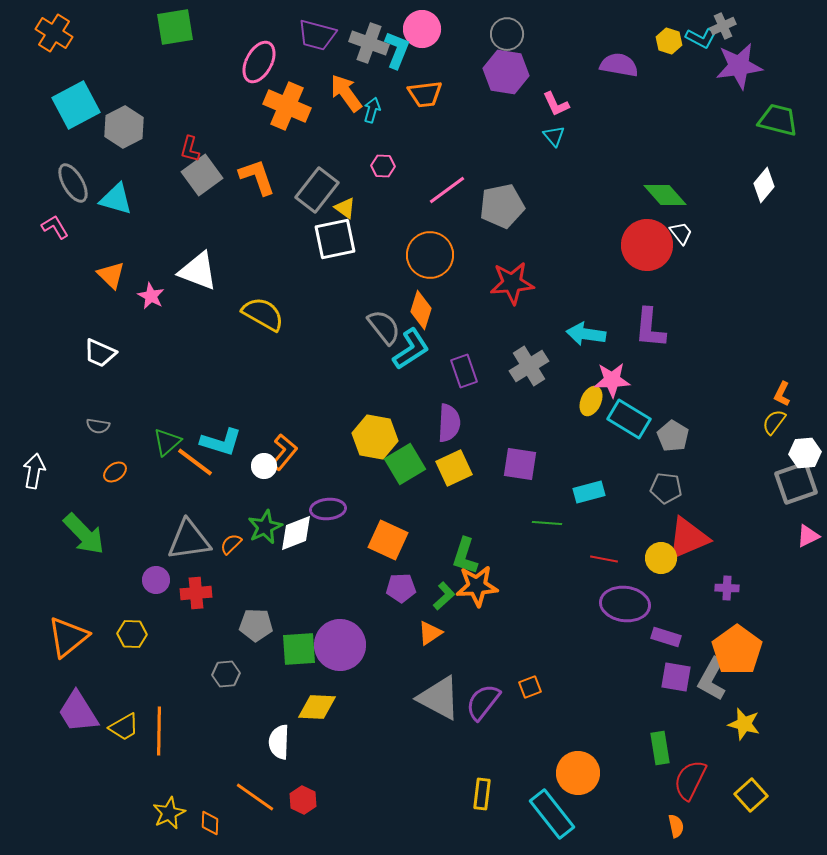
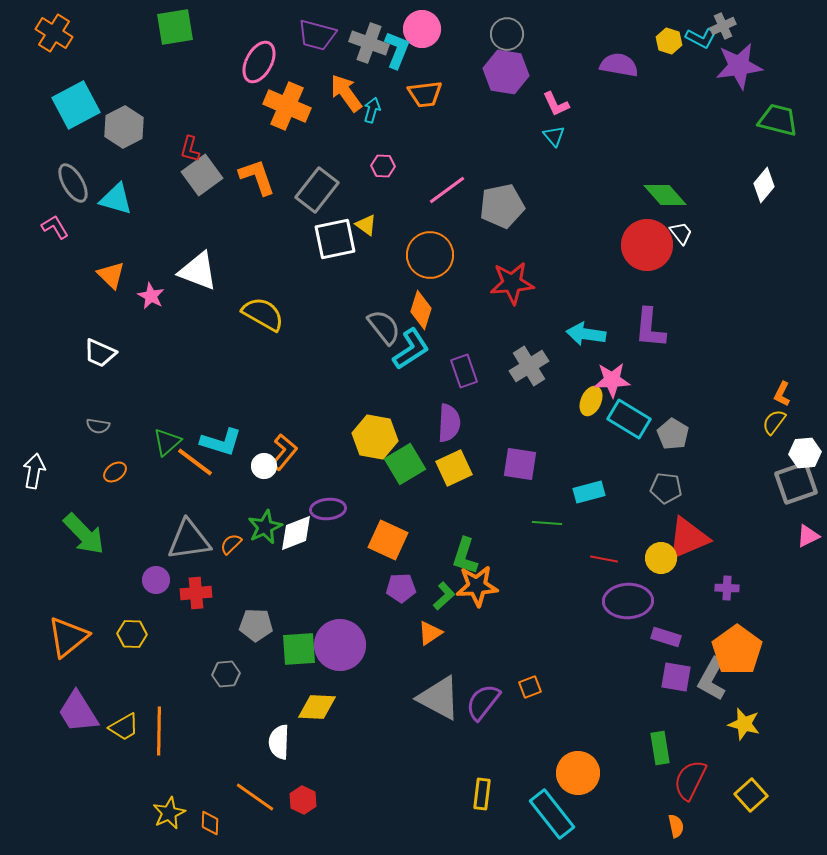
yellow triangle at (345, 208): moved 21 px right, 17 px down
gray pentagon at (673, 436): moved 2 px up
purple ellipse at (625, 604): moved 3 px right, 3 px up; rotated 9 degrees counterclockwise
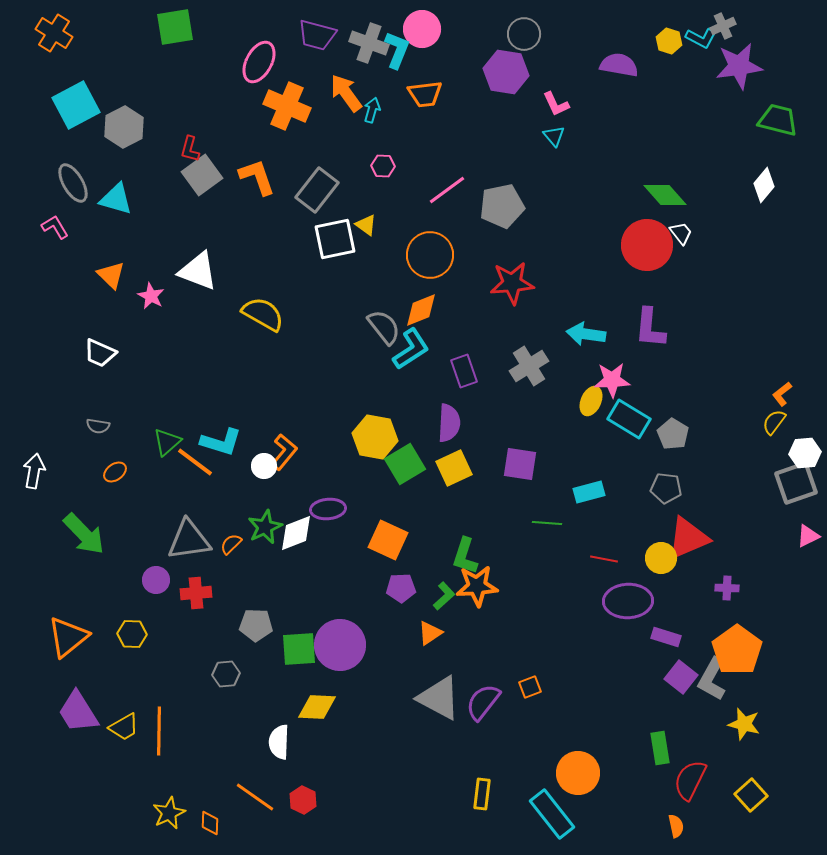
gray circle at (507, 34): moved 17 px right
orange diamond at (421, 310): rotated 51 degrees clockwise
orange L-shape at (782, 394): rotated 25 degrees clockwise
purple square at (676, 677): moved 5 px right; rotated 28 degrees clockwise
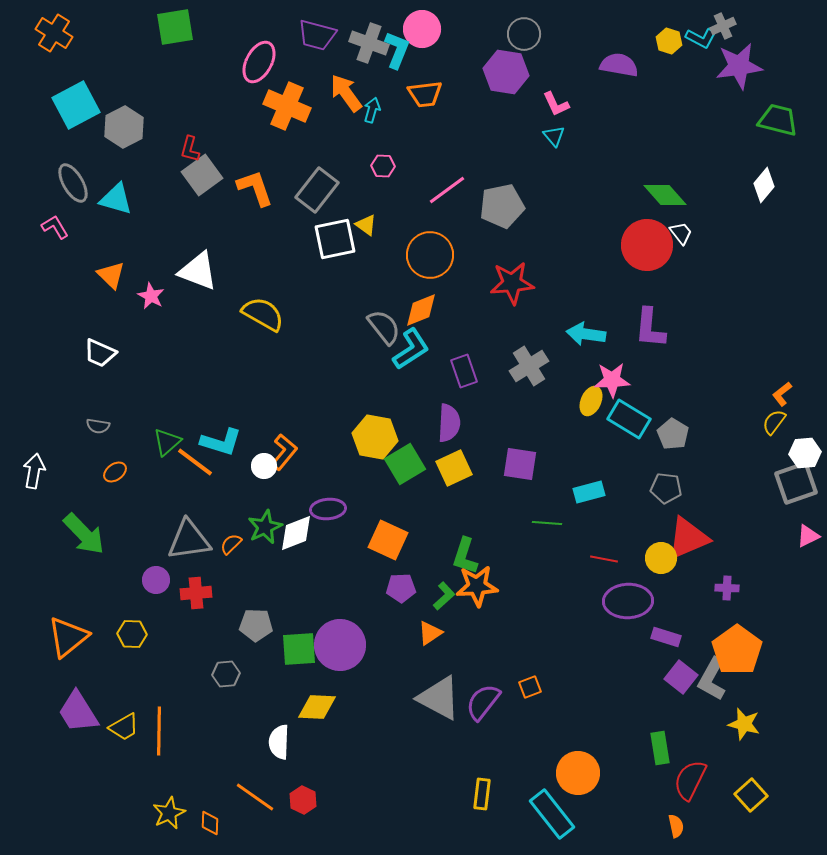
orange L-shape at (257, 177): moved 2 px left, 11 px down
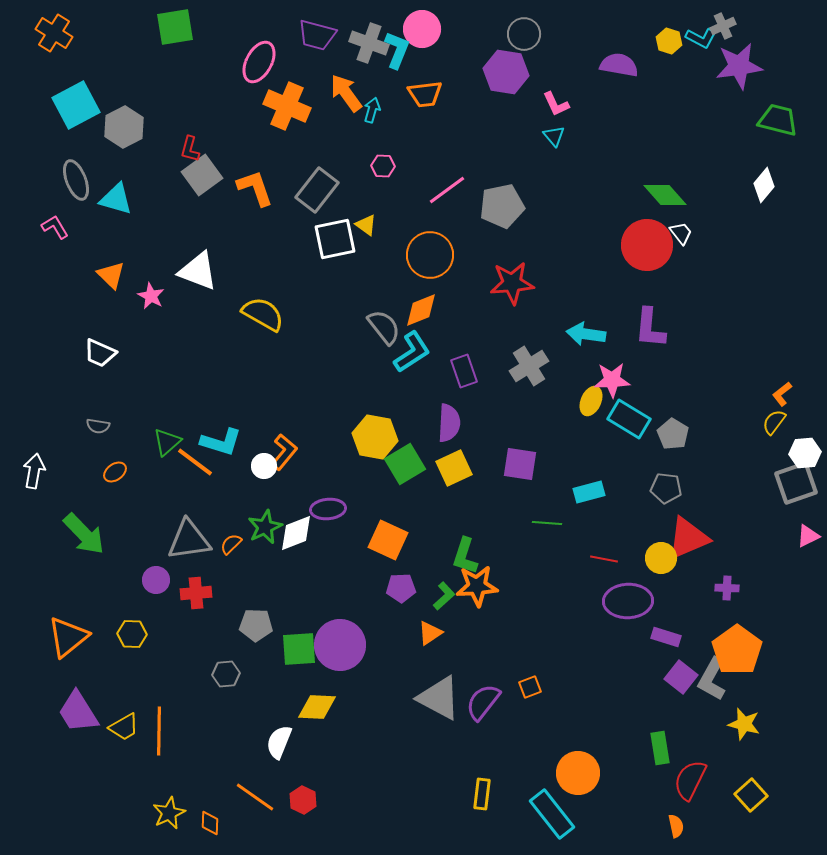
gray ellipse at (73, 183): moved 3 px right, 3 px up; rotated 9 degrees clockwise
cyan L-shape at (411, 349): moved 1 px right, 3 px down
white semicircle at (279, 742): rotated 20 degrees clockwise
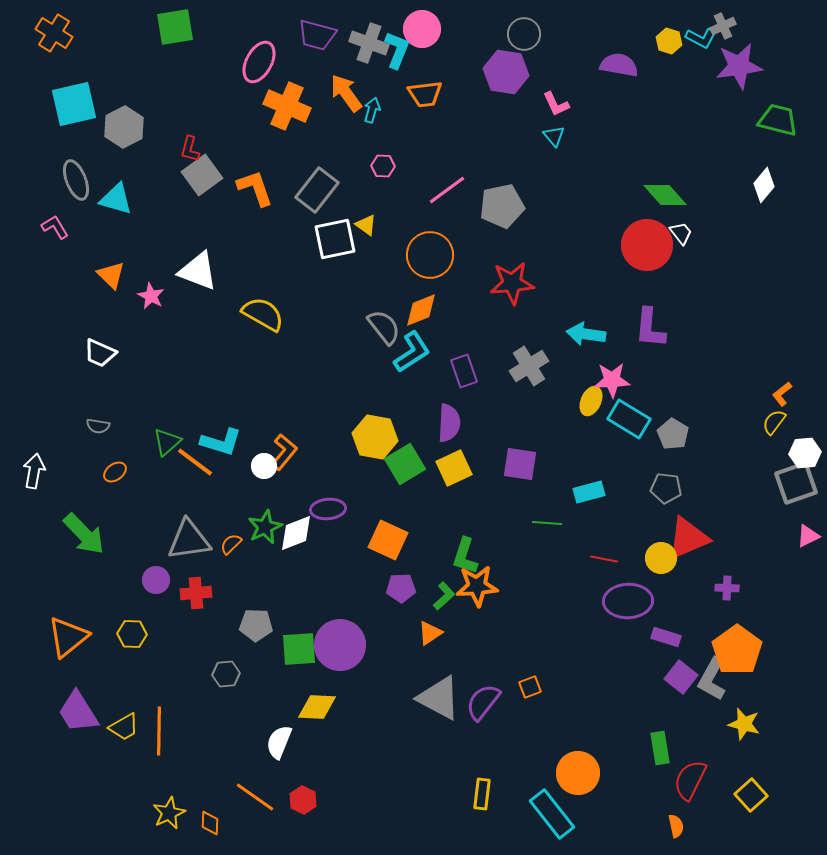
cyan square at (76, 105): moved 2 px left, 1 px up; rotated 15 degrees clockwise
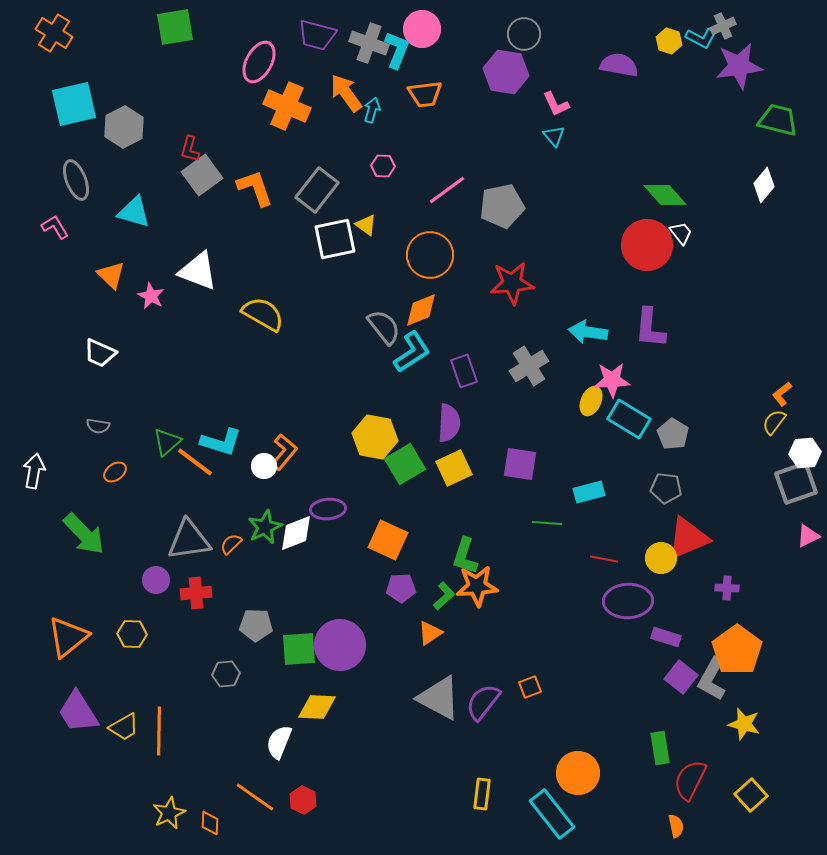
cyan triangle at (116, 199): moved 18 px right, 13 px down
cyan arrow at (586, 334): moved 2 px right, 2 px up
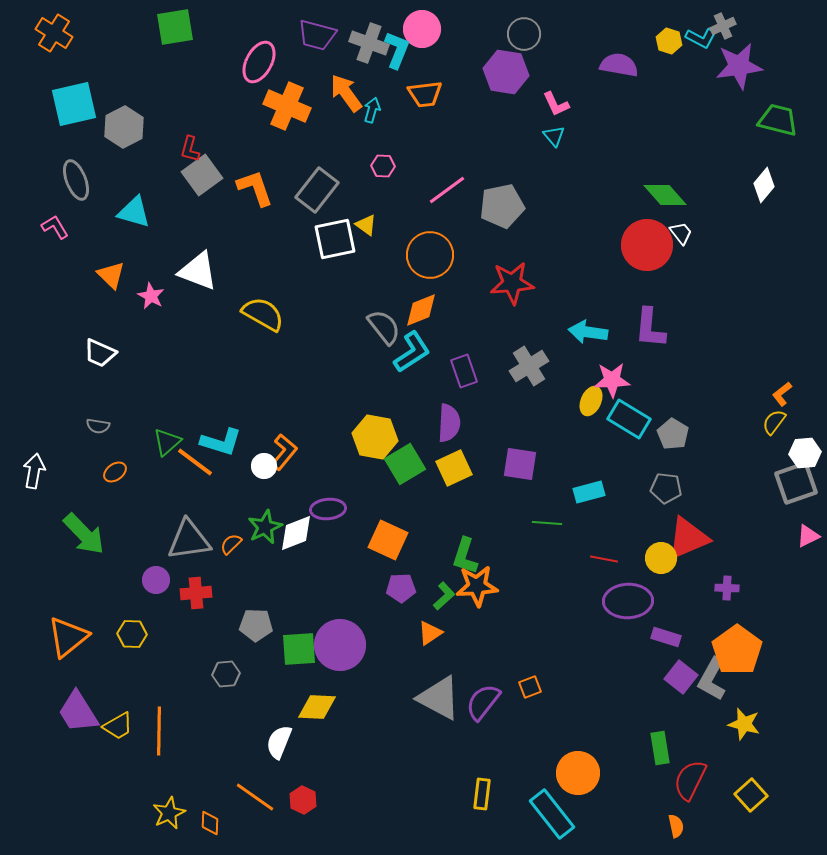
yellow trapezoid at (124, 727): moved 6 px left, 1 px up
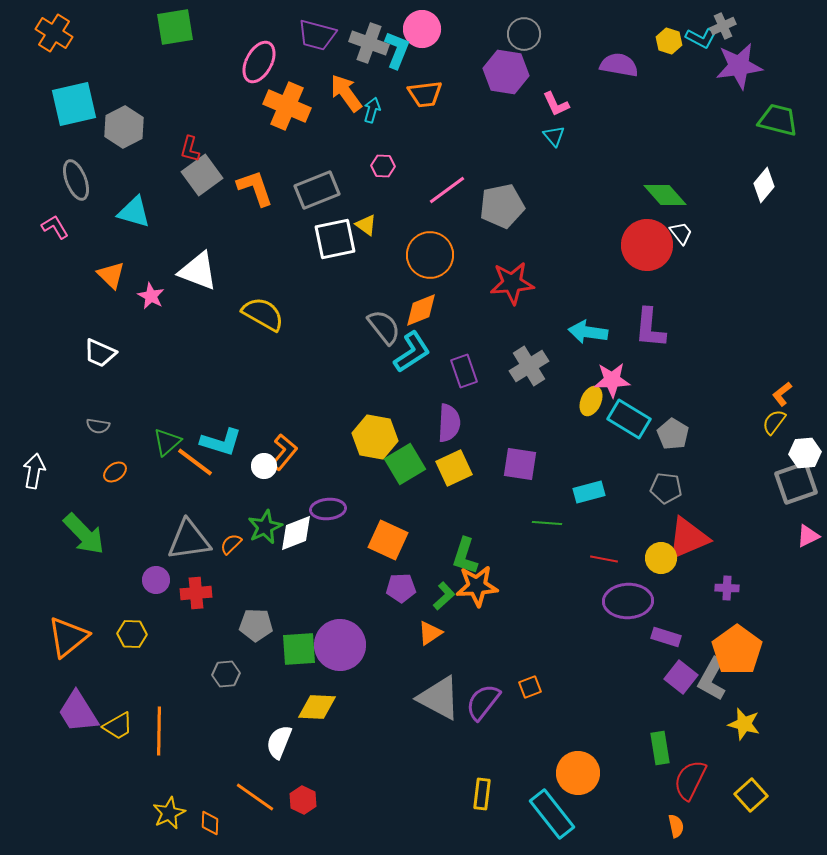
gray rectangle at (317, 190): rotated 30 degrees clockwise
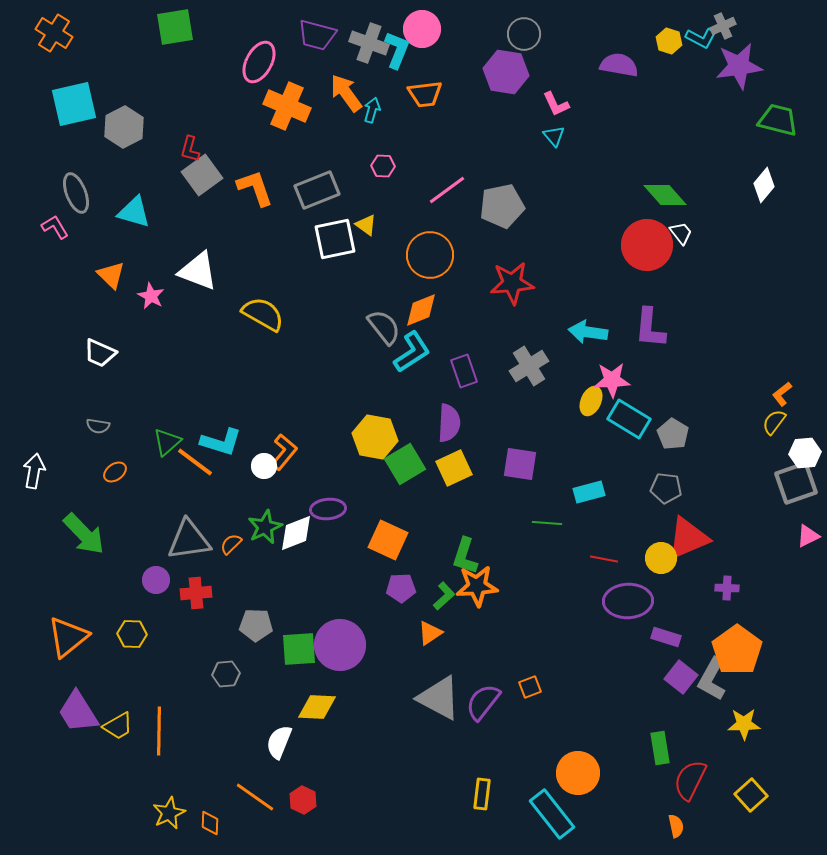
gray ellipse at (76, 180): moved 13 px down
yellow star at (744, 724): rotated 16 degrees counterclockwise
